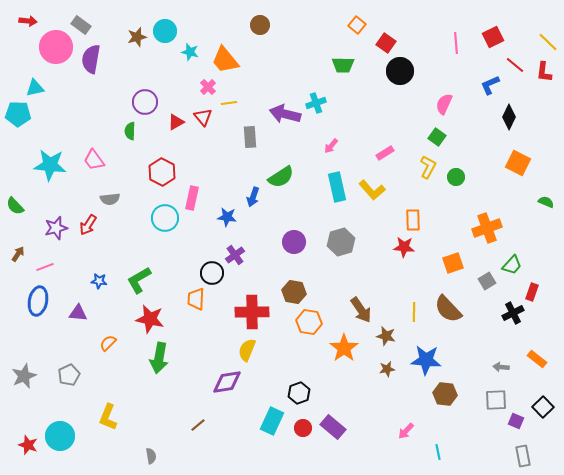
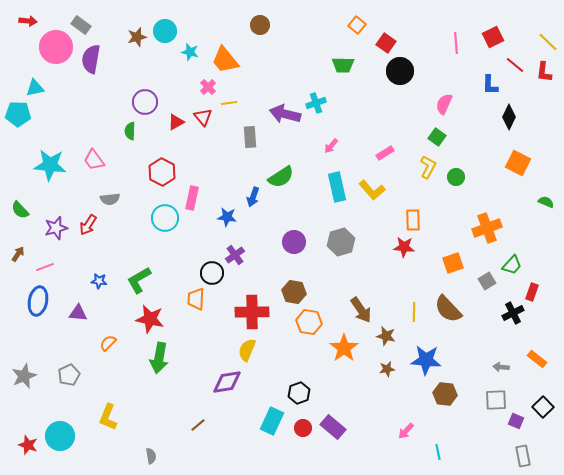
blue L-shape at (490, 85): rotated 65 degrees counterclockwise
green semicircle at (15, 206): moved 5 px right, 4 px down
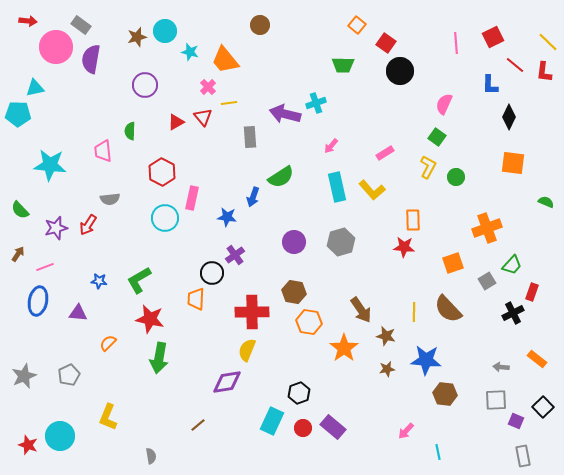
purple circle at (145, 102): moved 17 px up
pink trapezoid at (94, 160): moved 9 px right, 9 px up; rotated 30 degrees clockwise
orange square at (518, 163): moved 5 px left; rotated 20 degrees counterclockwise
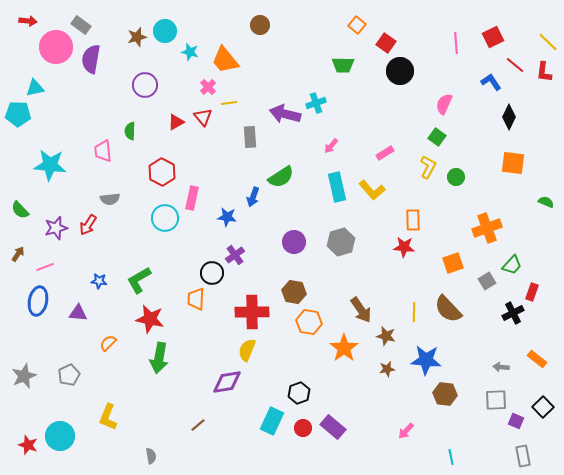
blue L-shape at (490, 85): moved 1 px right, 3 px up; rotated 145 degrees clockwise
cyan line at (438, 452): moved 13 px right, 5 px down
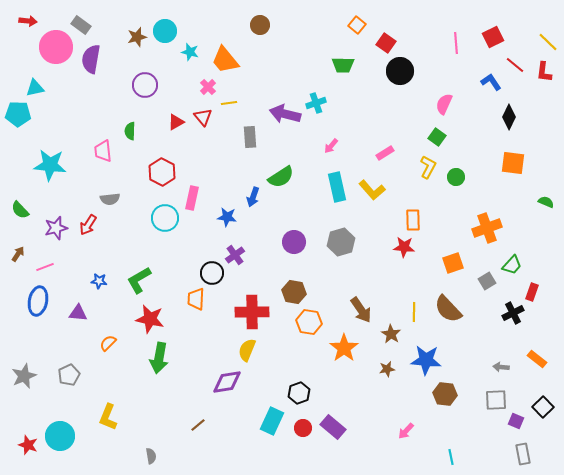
brown star at (386, 336): moved 5 px right, 2 px up; rotated 18 degrees clockwise
gray rectangle at (523, 456): moved 2 px up
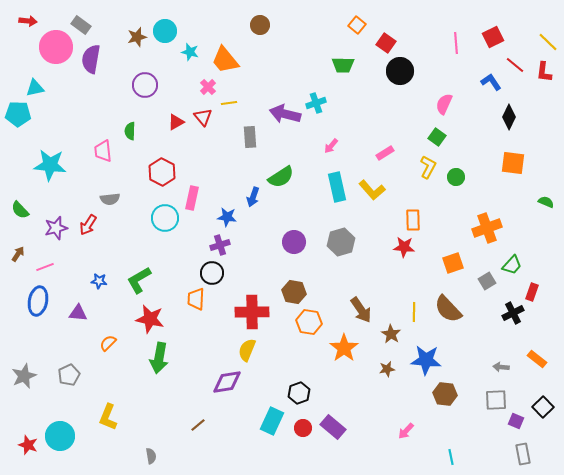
purple cross at (235, 255): moved 15 px left, 10 px up; rotated 18 degrees clockwise
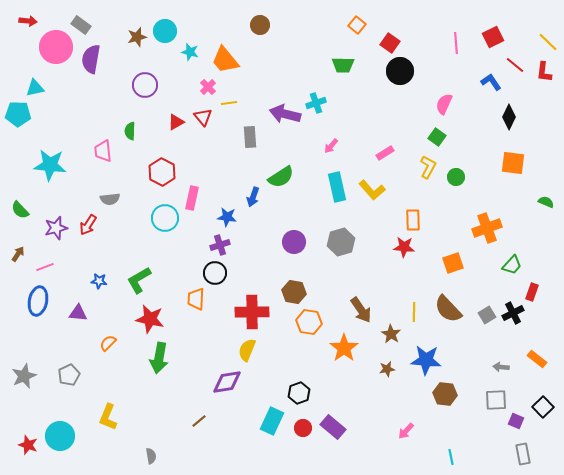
red square at (386, 43): moved 4 px right
black circle at (212, 273): moved 3 px right
gray square at (487, 281): moved 34 px down
brown line at (198, 425): moved 1 px right, 4 px up
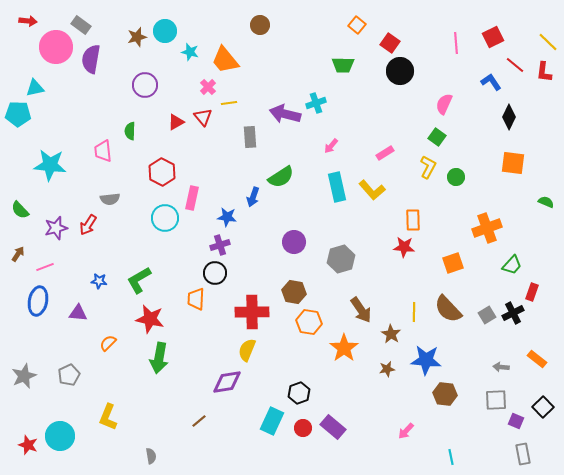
gray hexagon at (341, 242): moved 17 px down
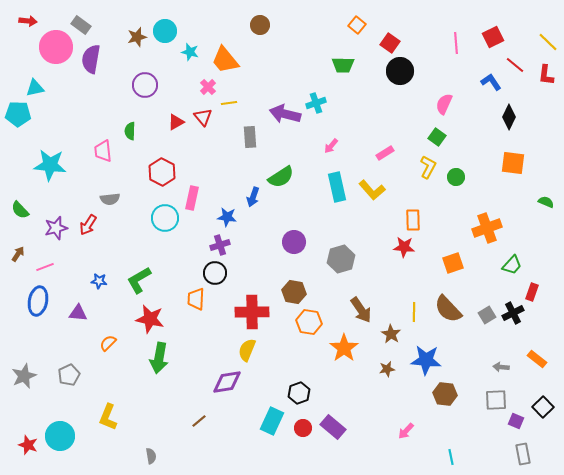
red L-shape at (544, 72): moved 2 px right, 3 px down
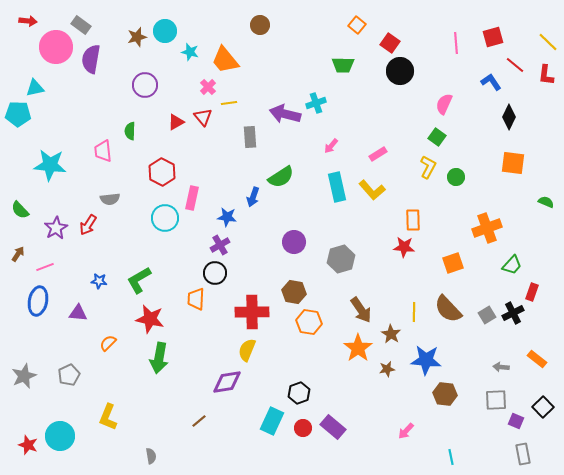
red square at (493, 37): rotated 10 degrees clockwise
pink rectangle at (385, 153): moved 7 px left, 1 px down
purple star at (56, 228): rotated 15 degrees counterclockwise
purple cross at (220, 245): rotated 12 degrees counterclockwise
orange star at (344, 348): moved 14 px right
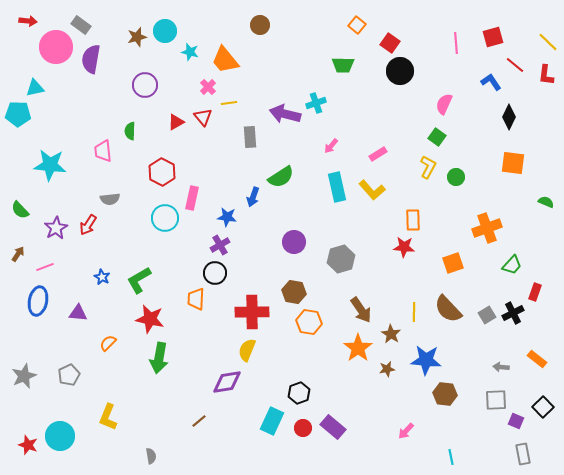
blue star at (99, 281): moved 3 px right, 4 px up; rotated 21 degrees clockwise
red rectangle at (532, 292): moved 3 px right
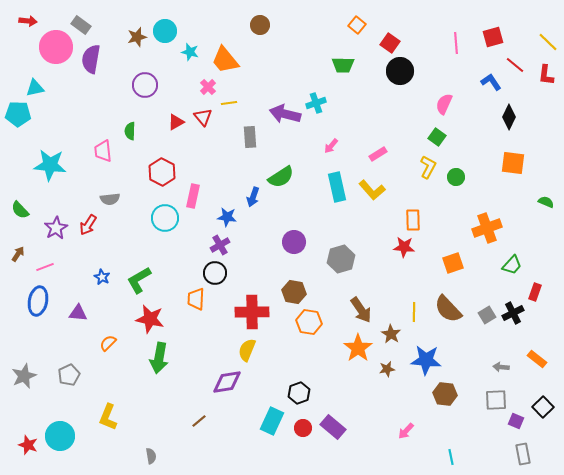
pink rectangle at (192, 198): moved 1 px right, 2 px up
